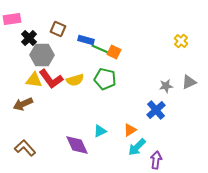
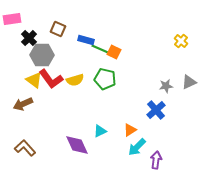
yellow triangle: rotated 30 degrees clockwise
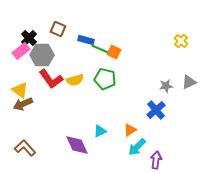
pink rectangle: moved 9 px right, 32 px down; rotated 30 degrees counterclockwise
yellow triangle: moved 14 px left, 10 px down
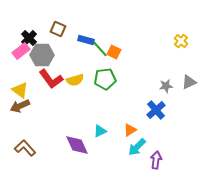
green line: rotated 24 degrees clockwise
green pentagon: rotated 20 degrees counterclockwise
brown arrow: moved 3 px left, 2 px down
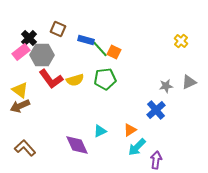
pink rectangle: moved 1 px down
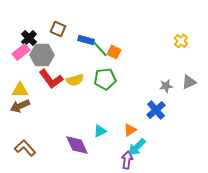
yellow triangle: rotated 36 degrees counterclockwise
purple arrow: moved 29 px left
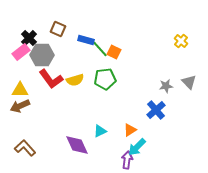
gray triangle: rotated 49 degrees counterclockwise
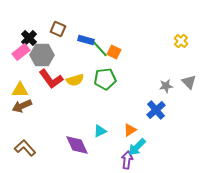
brown arrow: moved 2 px right
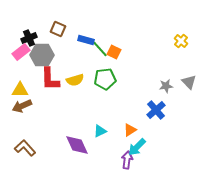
black cross: rotated 21 degrees clockwise
red L-shape: moved 1 px left; rotated 35 degrees clockwise
